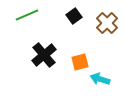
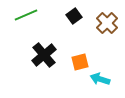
green line: moved 1 px left
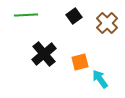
green line: rotated 20 degrees clockwise
black cross: moved 1 px up
cyan arrow: rotated 36 degrees clockwise
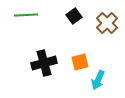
black cross: moved 9 px down; rotated 25 degrees clockwise
cyan arrow: moved 2 px left, 1 px down; rotated 120 degrees counterclockwise
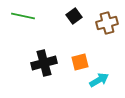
green line: moved 3 px left, 1 px down; rotated 15 degrees clockwise
brown cross: rotated 30 degrees clockwise
cyan arrow: moved 1 px right; rotated 144 degrees counterclockwise
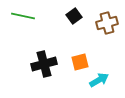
black cross: moved 1 px down
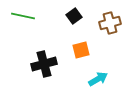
brown cross: moved 3 px right
orange square: moved 1 px right, 12 px up
cyan arrow: moved 1 px left, 1 px up
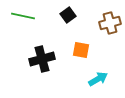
black square: moved 6 px left, 1 px up
orange square: rotated 24 degrees clockwise
black cross: moved 2 px left, 5 px up
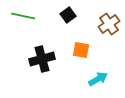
brown cross: moved 1 px left, 1 px down; rotated 20 degrees counterclockwise
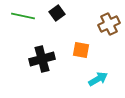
black square: moved 11 px left, 2 px up
brown cross: rotated 10 degrees clockwise
